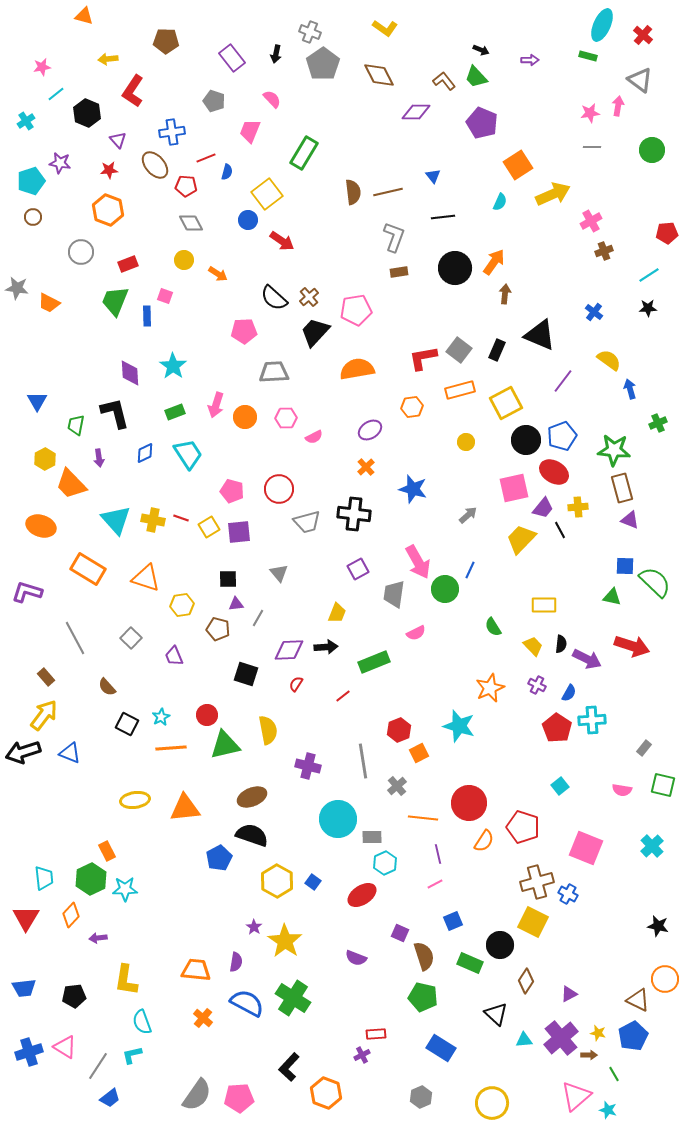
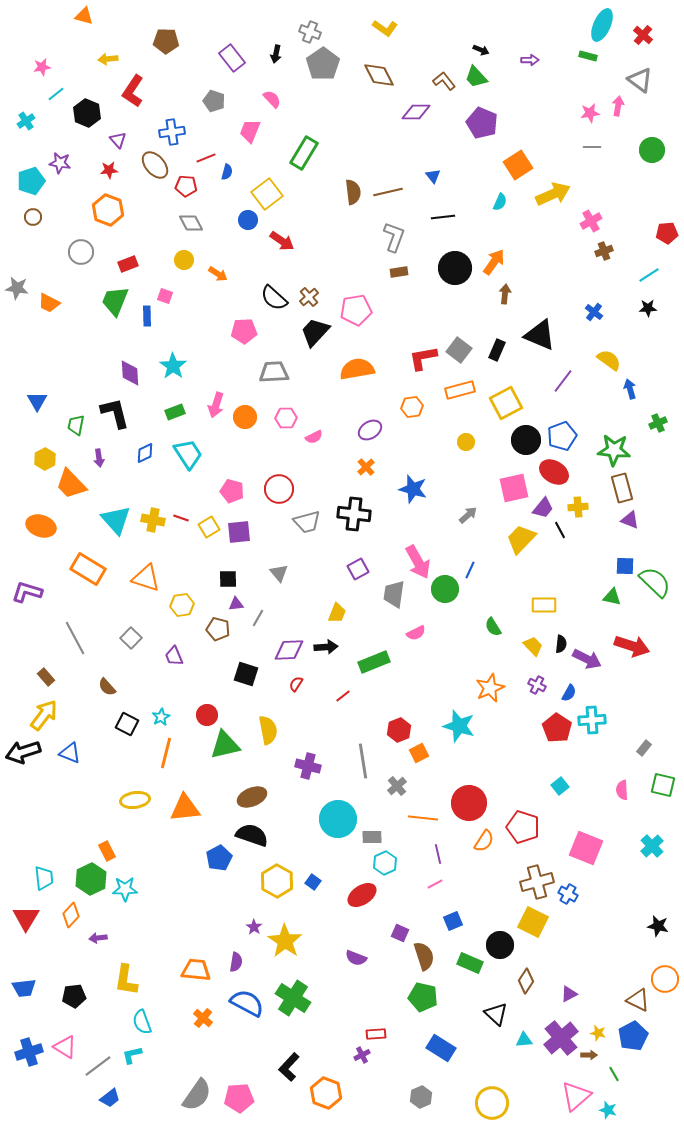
orange line at (171, 748): moved 5 px left, 5 px down; rotated 72 degrees counterclockwise
pink semicircle at (622, 790): rotated 78 degrees clockwise
gray line at (98, 1066): rotated 20 degrees clockwise
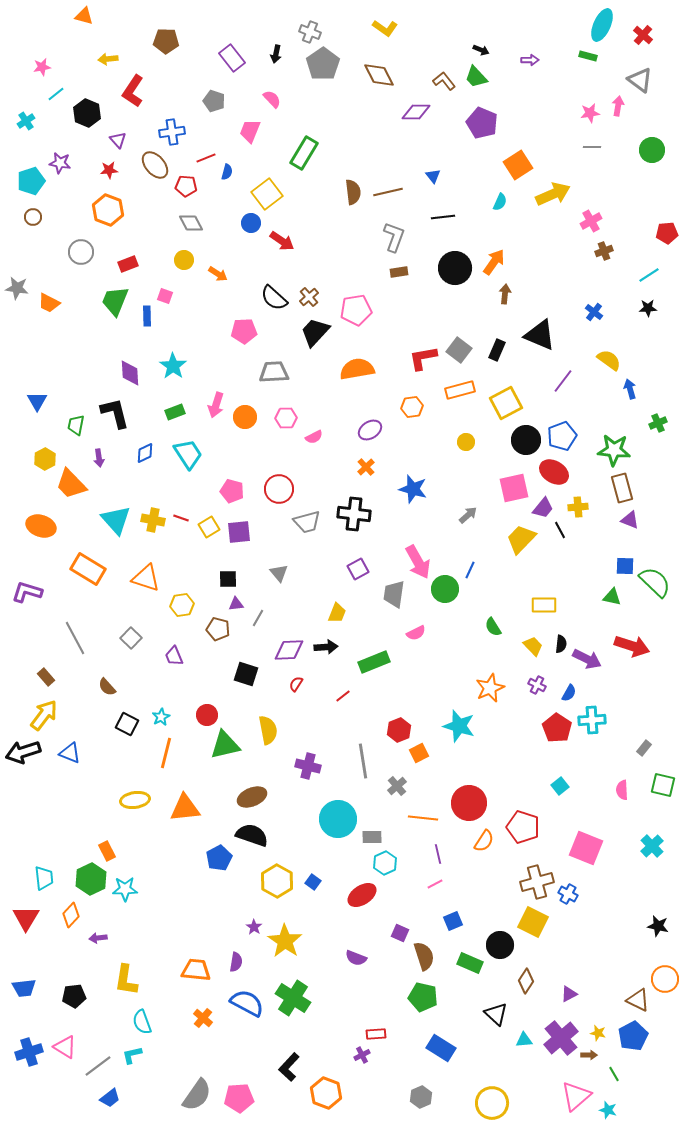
blue circle at (248, 220): moved 3 px right, 3 px down
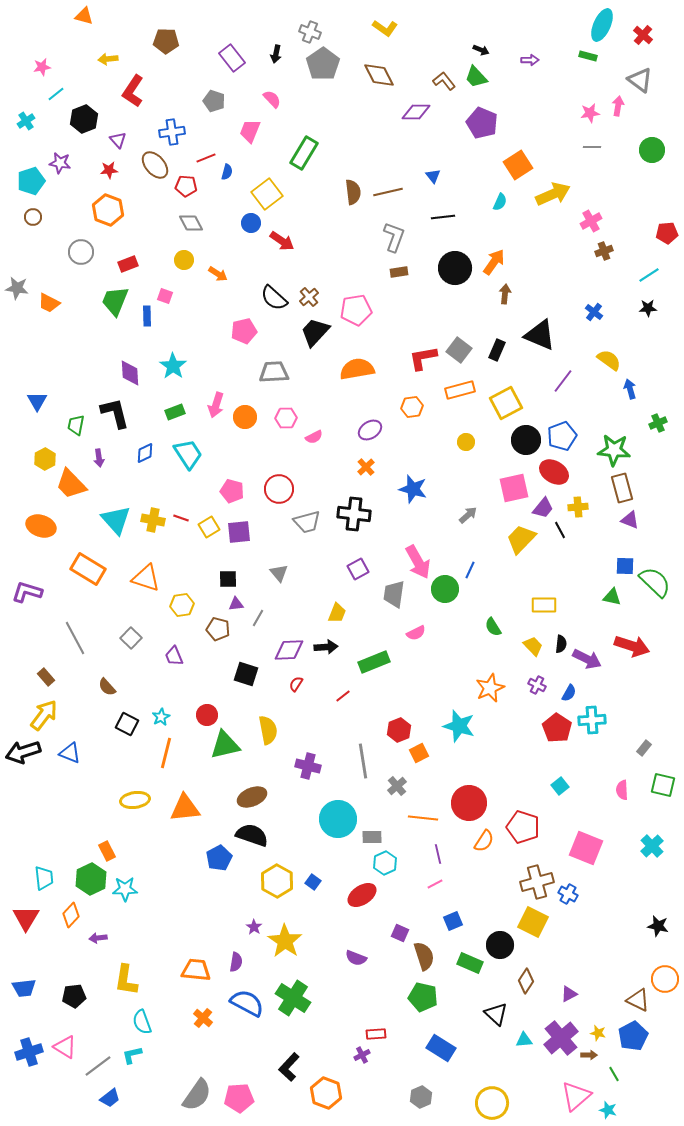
black hexagon at (87, 113): moved 3 px left, 6 px down; rotated 16 degrees clockwise
pink pentagon at (244, 331): rotated 10 degrees counterclockwise
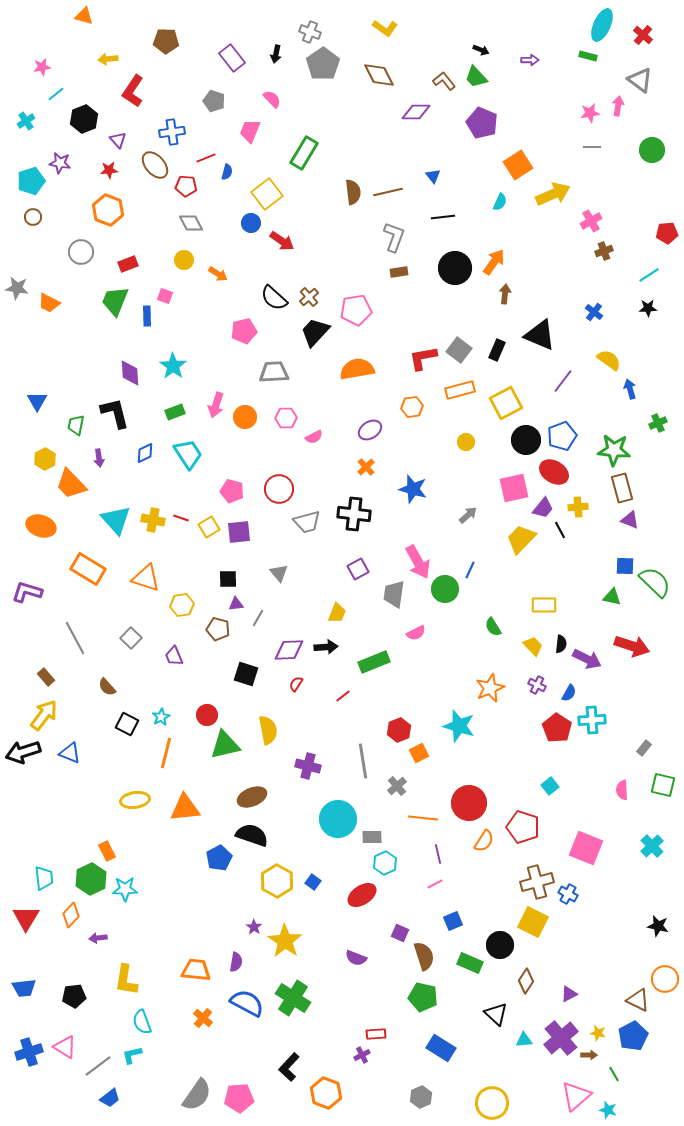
cyan square at (560, 786): moved 10 px left
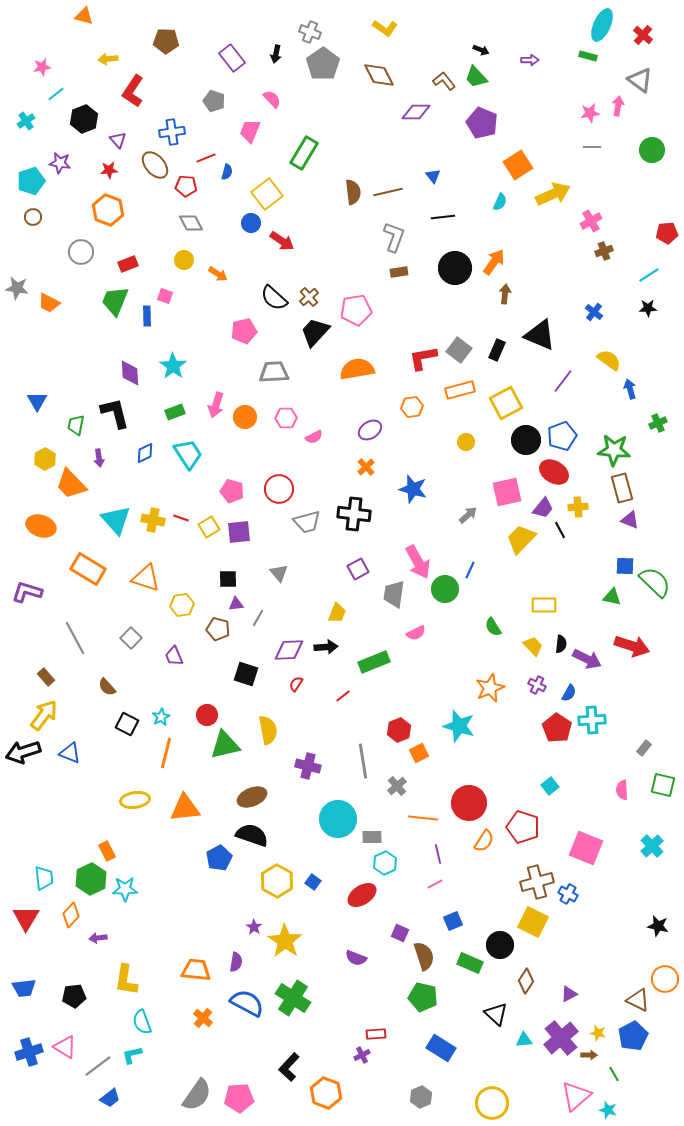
pink square at (514, 488): moved 7 px left, 4 px down
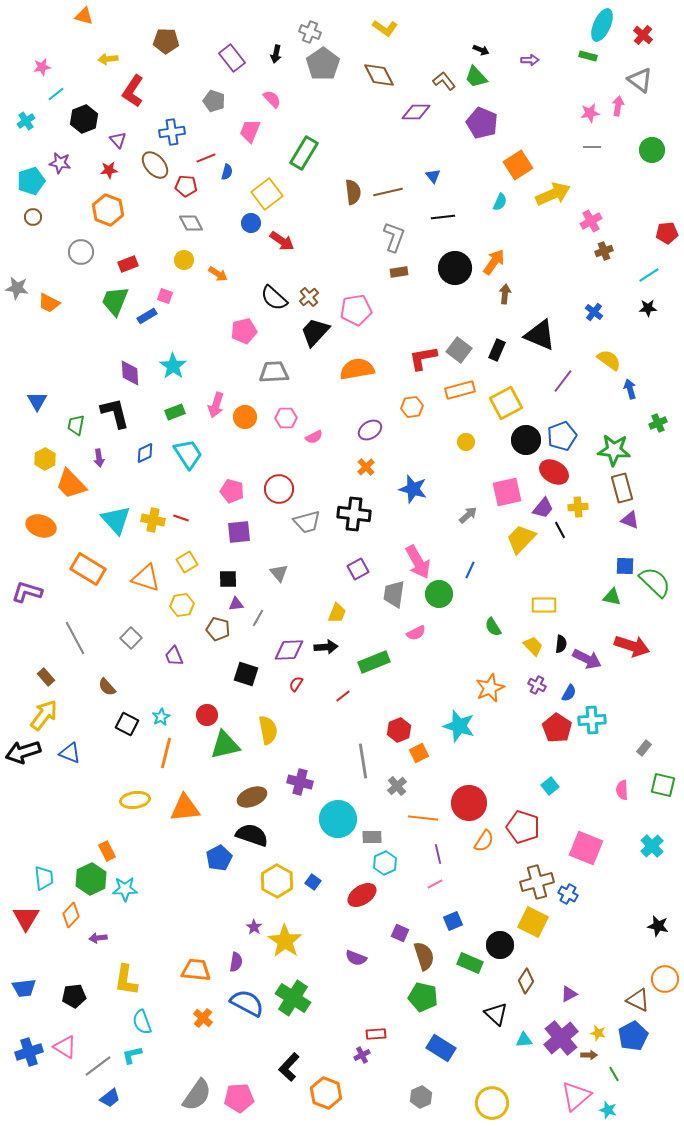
blue rectangle at (147, 316): rotated 60 degrees clockwise
yellow square at (209, 527): moved 22 px left, 35 px down
green circle at (445, 589): moved 6 px left, 5 px down
purple cross at (308, 766): moved 8 px left, 16 px down
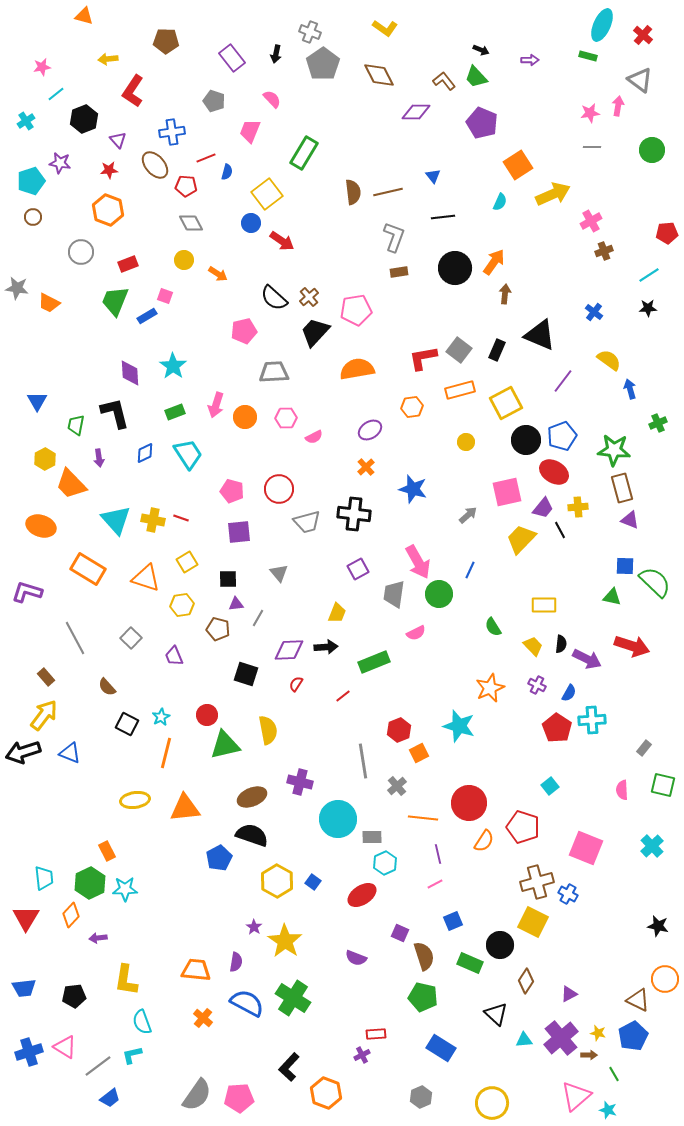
green hexagon at (91, 879): moved 1 px left, 4 px down
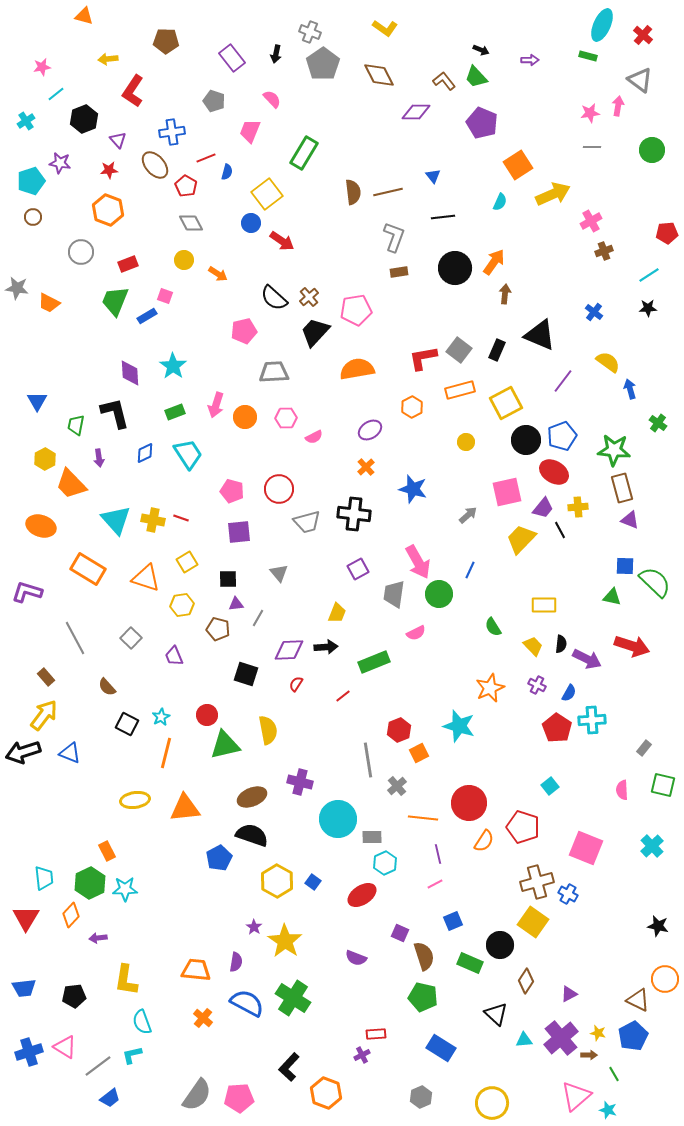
red pentagon at (186, 186): rotated 25 degrees clockwise
yellow semicircle at (609, 360): moved 1 px left, 2 px down
orange hexagon at (412, 407): rotated 20 degrees counterclockwise
green cross at (658, 423): rotated 30 degrees counterclockwise
gray line at (363, 761): moved 5 px right, 1 px up
yellow square at (533, 922): rotated 8 degrees clockwise
